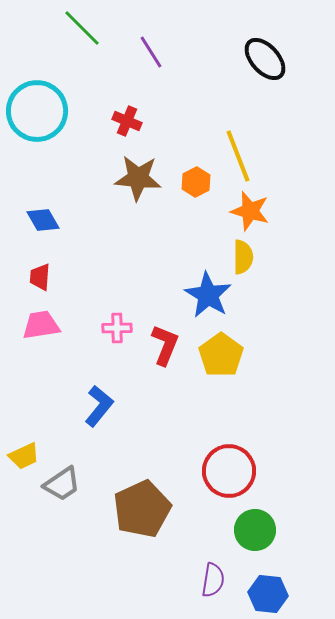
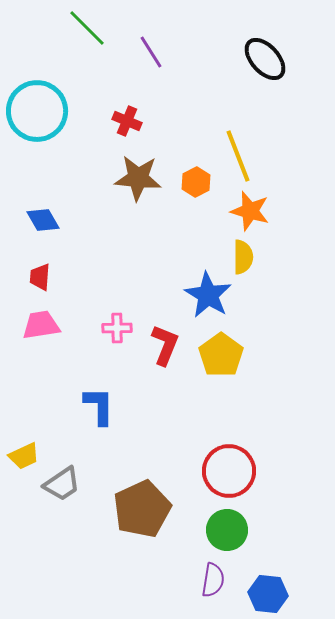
green line: moved 5 px right
blue L-shape: rotated 39 degrees counterclockwise
green circle: moved 28 px left
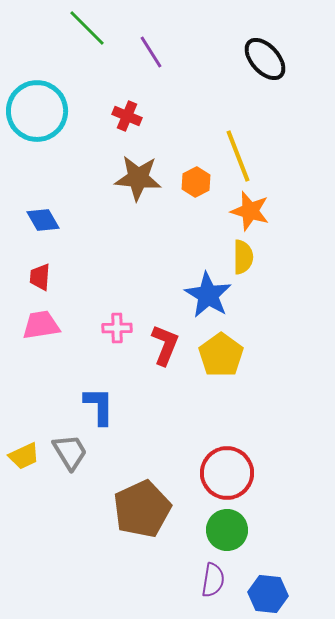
red cross: moved 5 px up
red circle: moved 2 px left, 2 px down
gray trapezoid: moved 8 px right, 32 px up; rotated 87 degrees counterclockwise
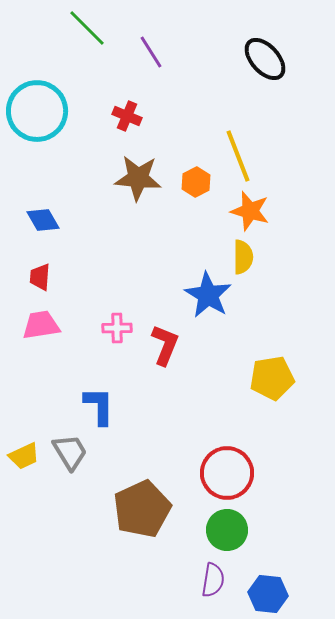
yellow pentagon: moved 51 px right, 23 px down; rotated 27 degrees clockwise
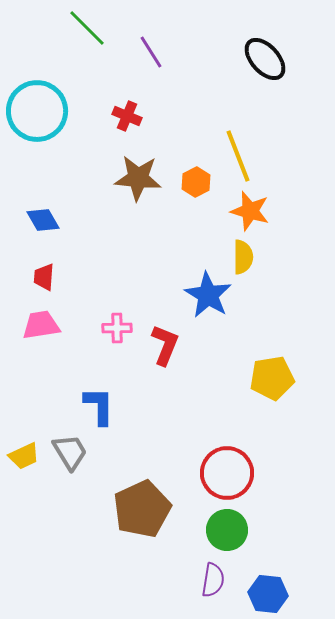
red trapezoid: moved 4 px right
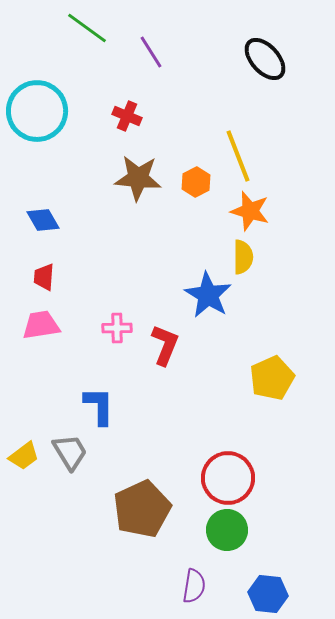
green line: rotated 9 degrees counterclockwise
yellow pentagon: rotated 15 degrees counterclockwise
yellow trapezoid: rotated 12 degrees counterclockwise
red circle: moved 1 px right, 5 px down
purple semicircle: moved 19 px left, 6 px down
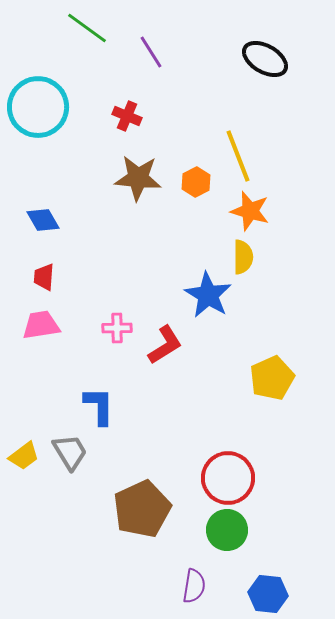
black ellipse: rotated 18 degrees counterclockwise
cyan circle: moved 1 px right, 4 px up
red L-shape: rotated 36 degrees clockwise
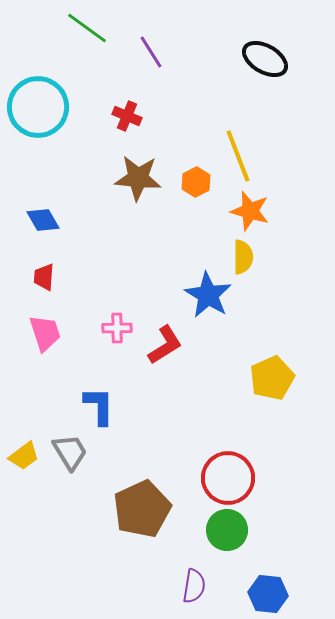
pink trapezoid: moved 4 px right, 8 px down; rotated 81 degrees clockwise
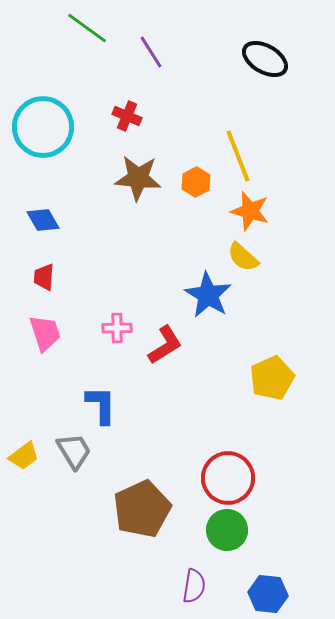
cyan circle: moved 5 px right, 20 px down
yellow semicircle: rotated 132 degrees clockwise
blue L-shape: moved 2 px right, 1 px up
gray trapezoid: moved 4 px right, 1 px up
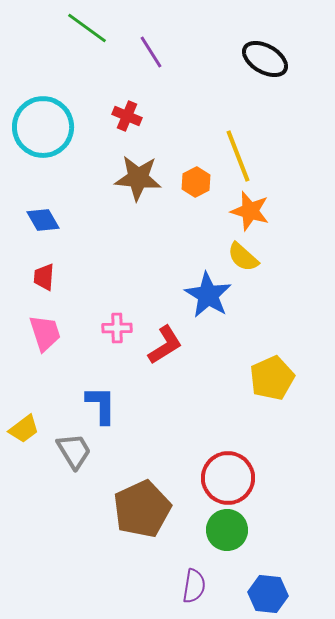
yellow trapezoid: moved 27 px up
